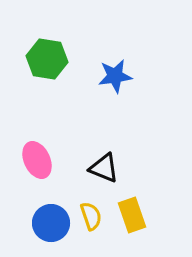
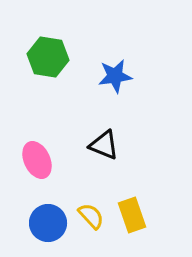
green hexagon: moved 1 px right, 2 px up
black triangle: moved 23 px up
yellow semicircle: rotated 24 degrees counterclockwise
blue circle: moved 3 px left
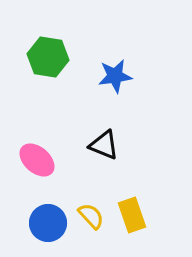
pink ellipse: rotated 24 degrees counterclockwise
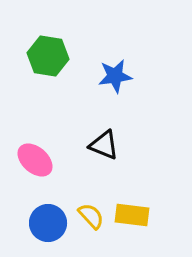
green hexagon: moved 1 px up
pink ellipse: moved 2 px left
yellow rectangle: rotated 64 degrees counterclockwise
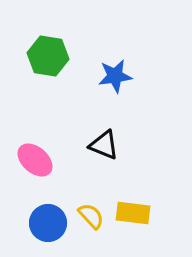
yellow rectangle: moved 1 px right, 2 px up
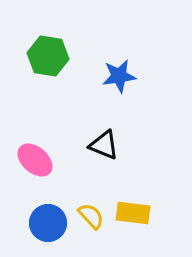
blue star: moved 4 px right
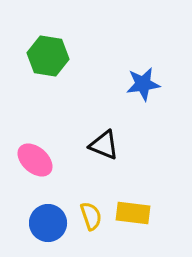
blue star: moved 24 px right, 8 px down
yellow semicircle: rotated 24 degrees clockwise
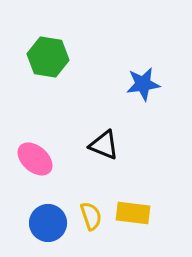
green hexagon: moved 1 px down
pink ellipse: moved 1 px up
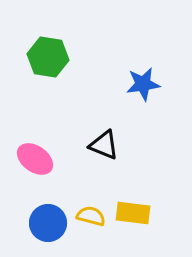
pink ellipse: rotated 6 degrees counterclockwise
yellow semicircle: rotated 56 degrees counterclockwise
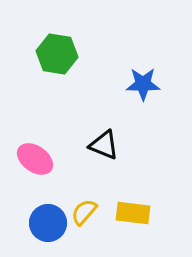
green hexagon: moved 9 px right, 3 px up
blue star: rotated 8 degrees clockwise
yellow semicircle: moved 7 px left, 4 px up; rotated 64 degrees counterclockwise
